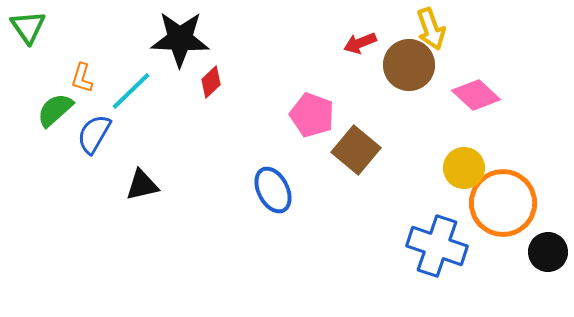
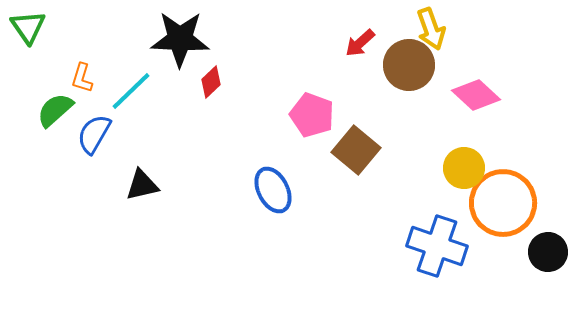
red arrow: rotated 20 degrees counterclockwise
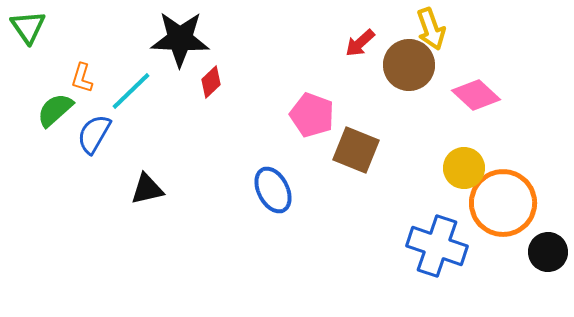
brown square: rotated 18 degrees counterclockwise
black triangle: moved 5 px right, 4 px down
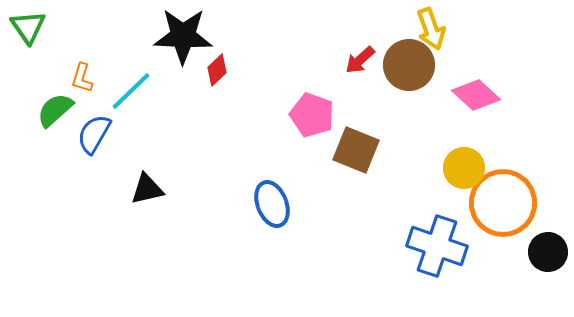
black star: moved 3 px right, 3 px up
red arrow: moved 17 px down
red diamond: moved 6 px right, 12 px up
blue ellipse: moved 1 px left, 14 px down; rotated 6 degrees clockwise
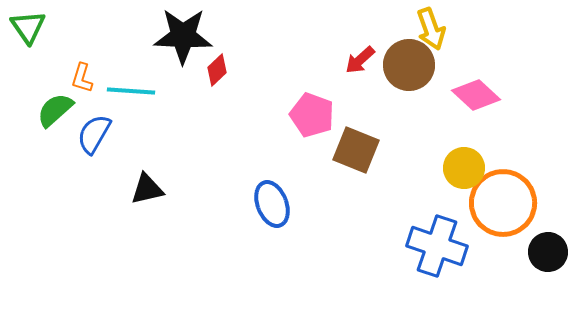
cyan line: rotated 48 degrees clockwise
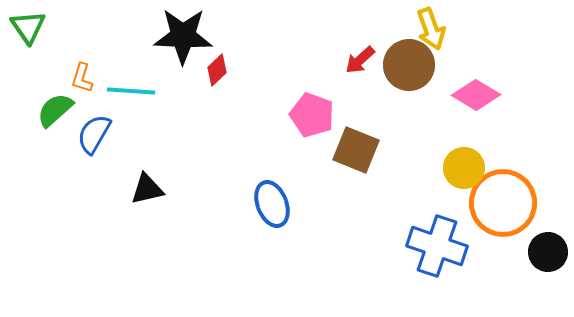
pink diamond: rotated 12 degrees counterclockwise
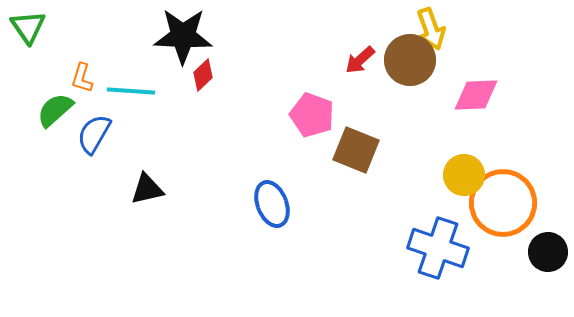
brown circle: moved 1 px right, 5 px up
red diamond: moved 14 px left, 5 px down
pink diamond: rotated 33 degrees counterclockwise
yellow circle: moved 7 px down
blue cross: moved 1 px right, 2 px down
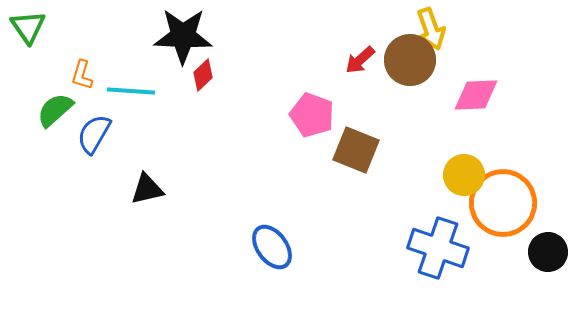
orange L-shape: moved 3 px up
blue ellipse: moved 43 px down; rotated 15 degrees counterclockwise
